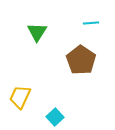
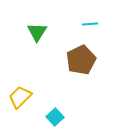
cyan line: moved 1 px left, 1 px down
brown pentagon: rotated 12 degrees clockwise
yellow trapezoid: rotated 20 degrees clockwise
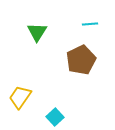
yellow trapezoid: rotated 10 degrees counterclockwise
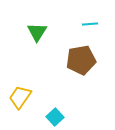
brown pentagon: rotated 16 degrees clockwise
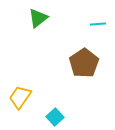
cyan line: moved 8 px right
green triangle: moved 1 px right, 14 px up; rotated 20 degrees clockwise
brown pentagon: moved 3 px right, 3 px down; rotated 24 degrees counterclockwise
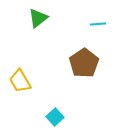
yellow trapezoid: moved 16 px up; rotated 65 degrees counterclockwise
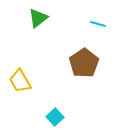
cyan line: rotated 21 degrees clockwise
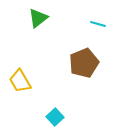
brown pentagon: rotated 12 degrees clockwise
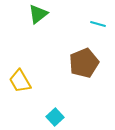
green triangle: moved 4 px up
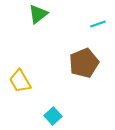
cyan line: rotated 35 degrees counterclockwise
cyan square: moved 2 px left, 1 px up
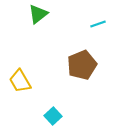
brown pentagon: moved 2 px left, 2 px down
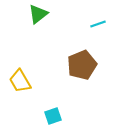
cyan square: rotated 24 degrees clockwise
